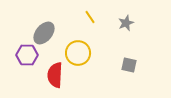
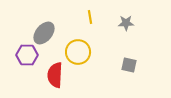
yellow line: rotated 24 degrees clockwise
gray star: rotated 21 degrees clockwise
yellow circle: moved 1 px up
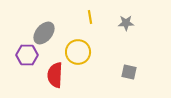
gray square: moved 7 px down
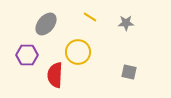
yellow line: rotated 48 degrees counterclockwise
gray ellipse: moved 2 px right, 9 px up
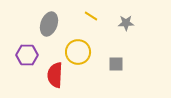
yellow line: moved 1 px right, 1 px up
gray ellipse: moved 3 px right; rotated 20 degrees counterclockwise
gray square: moved 13 px left, 8 px up; rotated 14 degrees counterclockwise
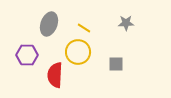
yellow line: moved 7 px left, 12 px down
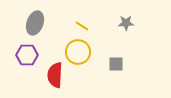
gray ellipse: moved 14 px left, 1 px up
yellow line: moved 2 px left, 2 px up
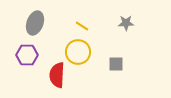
red semicircle: moved 2 px right
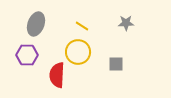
gray ellipse: moved 1 px right, 1 px down
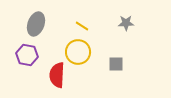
purple hexagon: rotated 10 degrees clockwise
